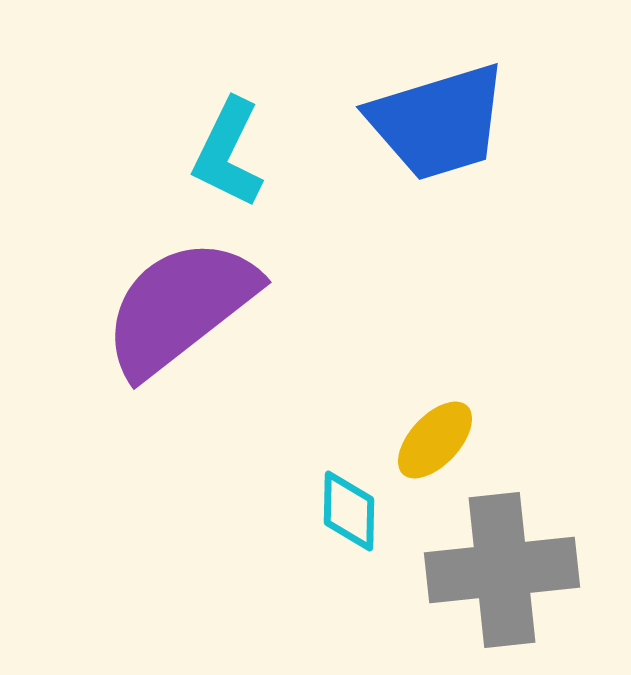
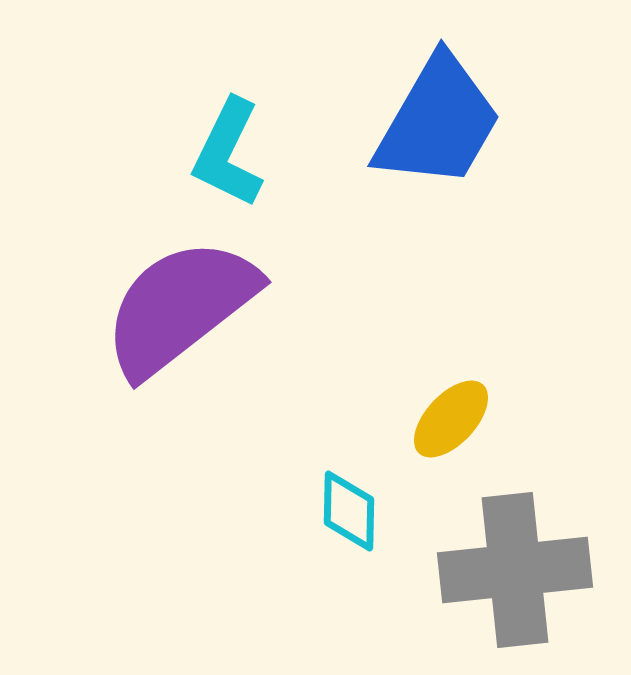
blue trapezoid: rotated 43 degrees counterclockwise
yellow ellipse: moved 16 px right, 21 px up
gray cross: moved 13 px right
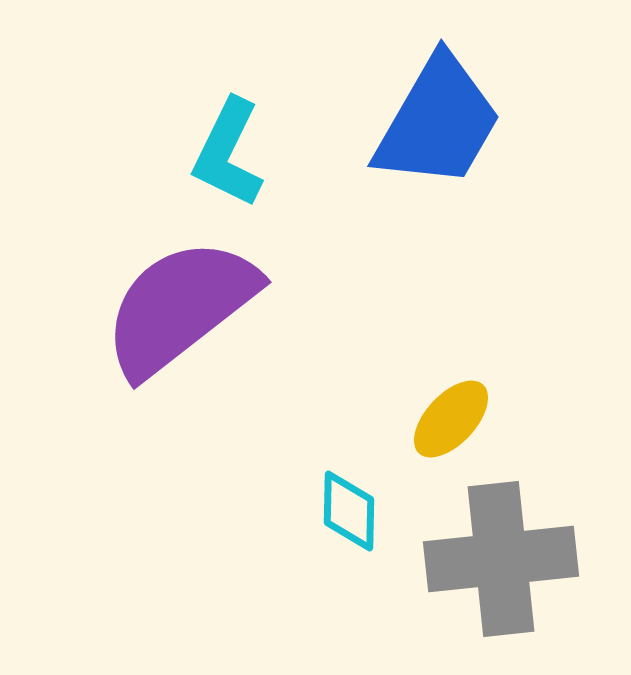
gray cross: moved 14 px left, 11 px up
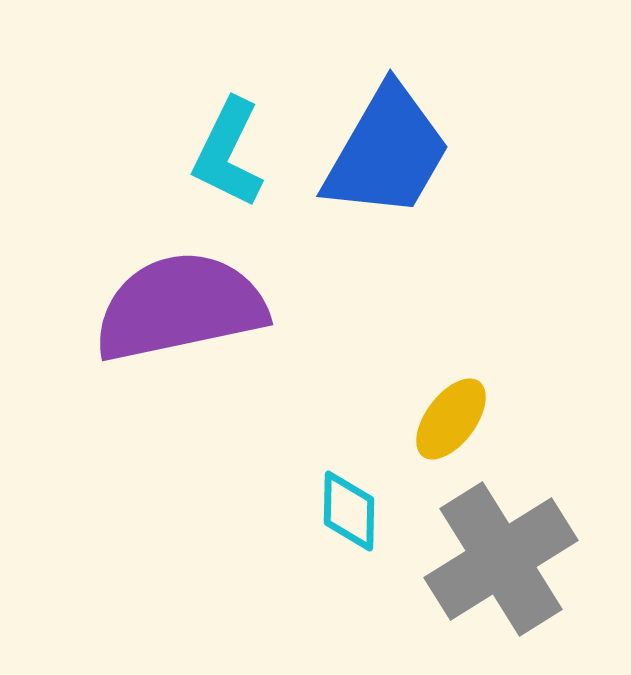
blue trapezoid: moved 51 px left, 30 px down
purple semicircle: rotated 26 degrees clockwise
yellow ellipse: rotated 6 degrees counterclockwise
gray cross: rotated 26 degrees counterclockwise
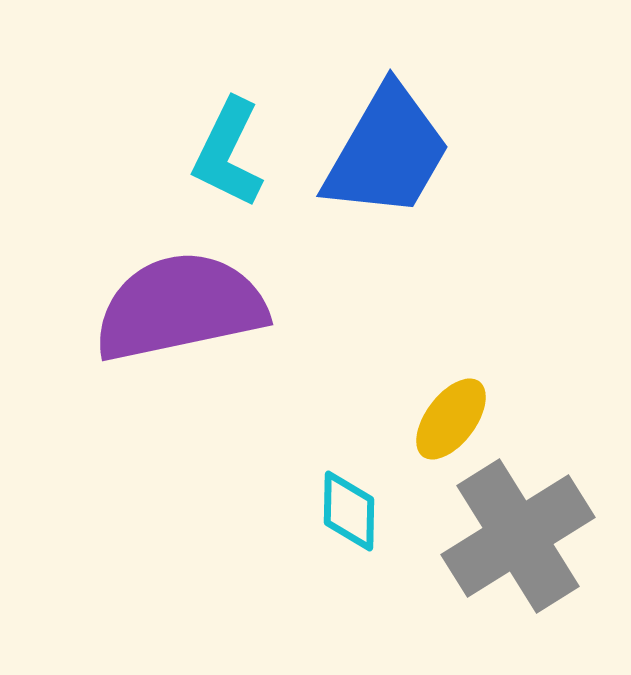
gray cross: moved 17 px right, 23 px up
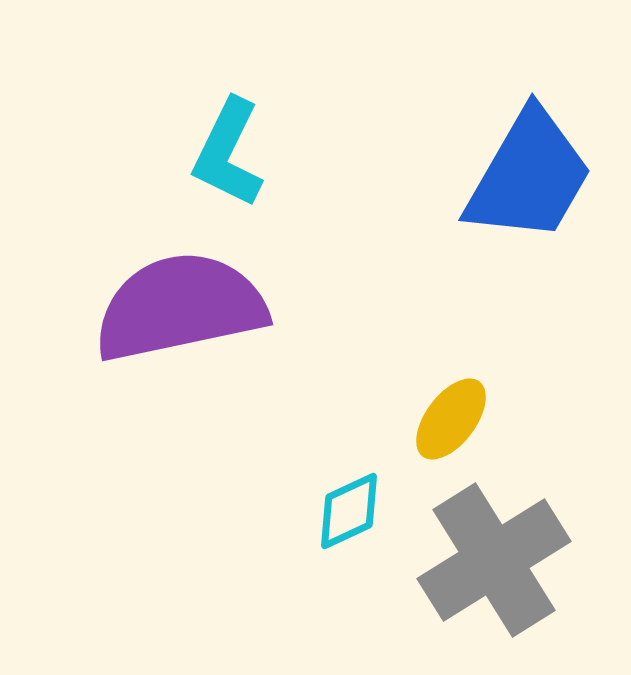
blue trapezoid: moved 142 px right, 24 px down
cyan diamond: rotated 64 degrees clockwise
gray cross: moved 24 px left, 24 px down
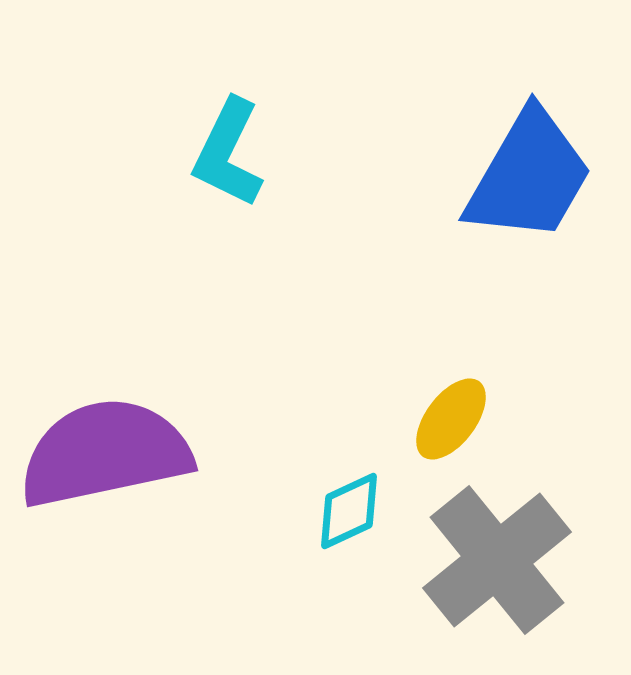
purple semicircle: moved 75 px left, 146 px down
gray cross: moved 3 px right; rotated 7 degrees counterclockwise
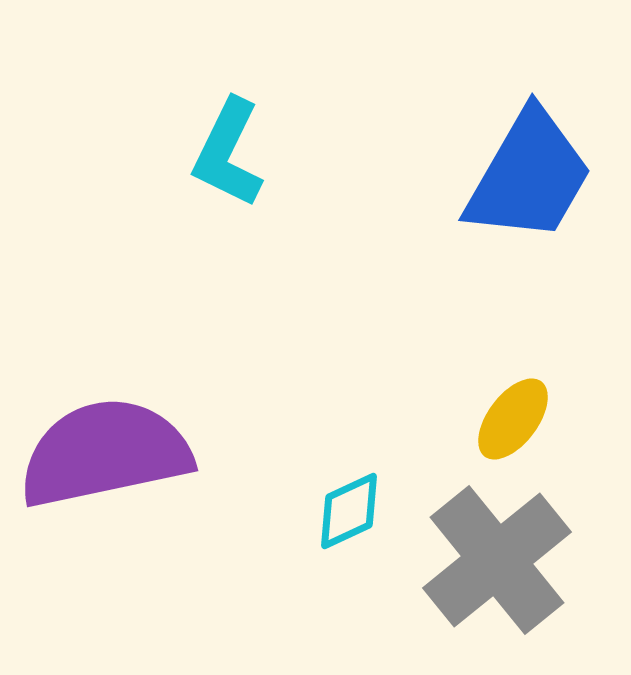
yellow ellipse: moved 62 px right
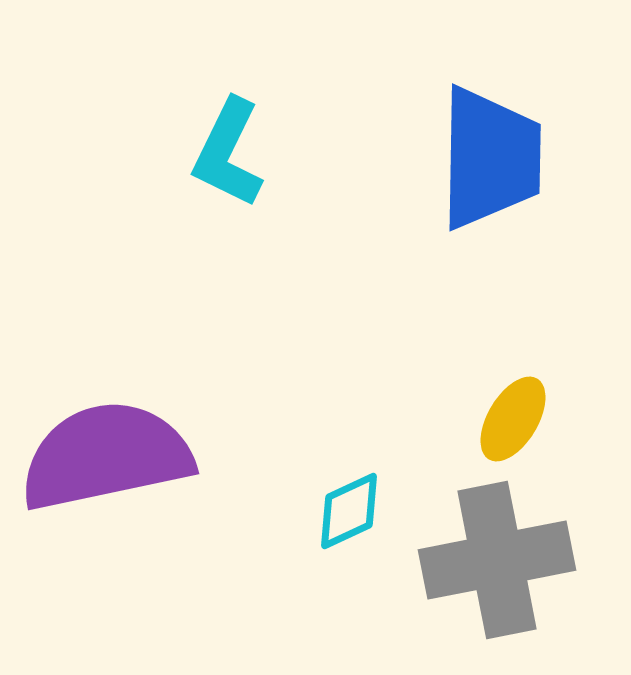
blue trapezoid: moved 39 px left, 18 px up; rotated 29 degrees counterclockwise
yellow ellipse: rotated 6 degrees counterclockwise
purple semicircle: moved 1 px right, 3 px down
gray cross: rotated 28 degrees clockwise
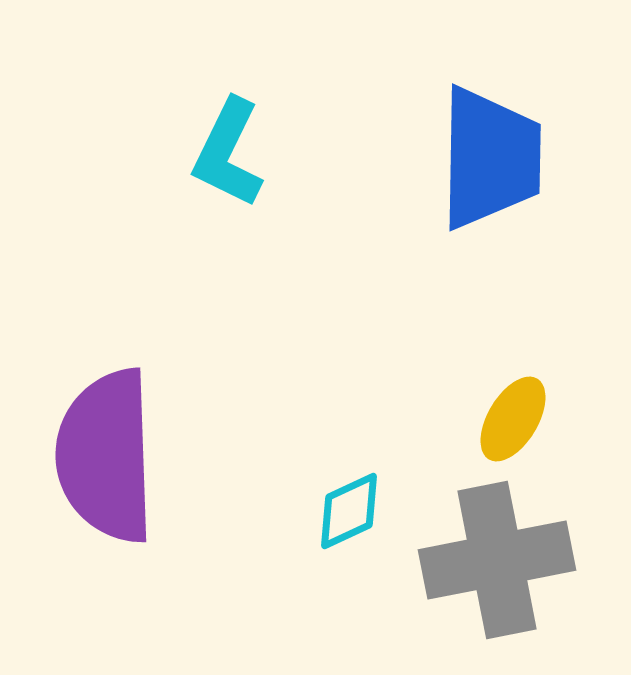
purple semicircle: rotated 80 degrees counterclockwise
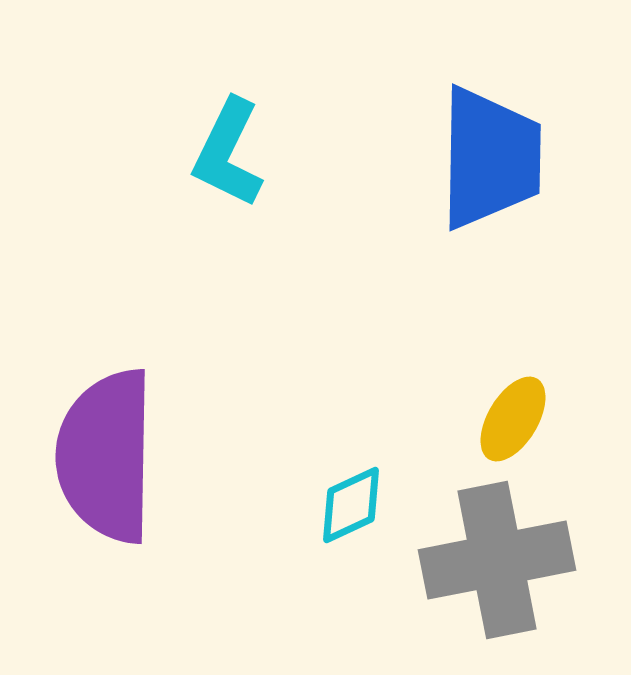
purple semicircle: rotated 3 degrees clockwise
cyan diamond: moved 2 px right, 6 px up
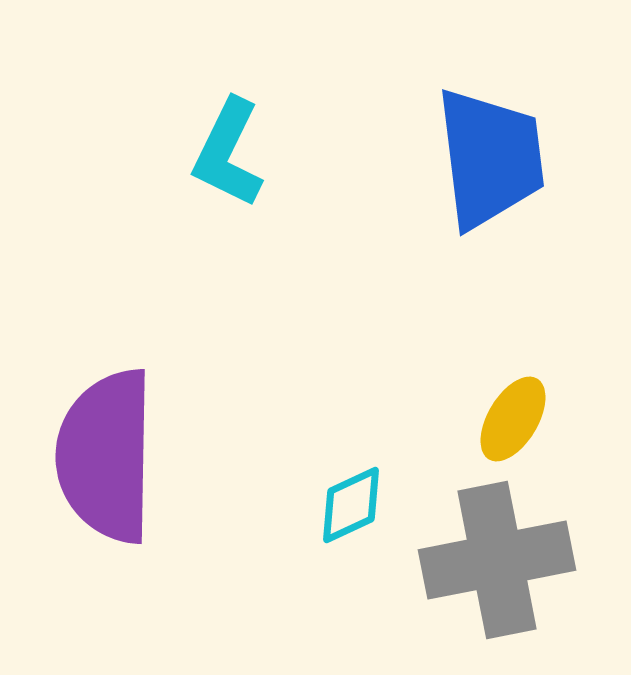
blue trapezoid: rotated 8 degrees counterclockwise
